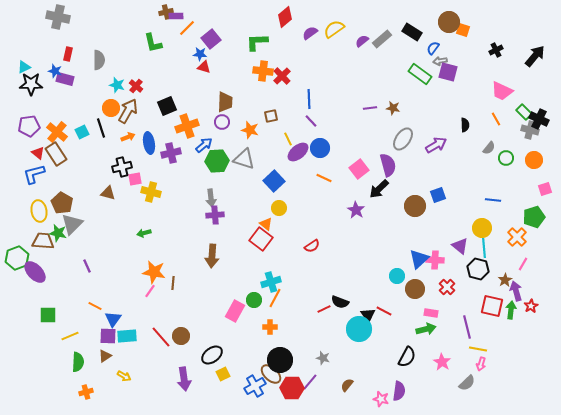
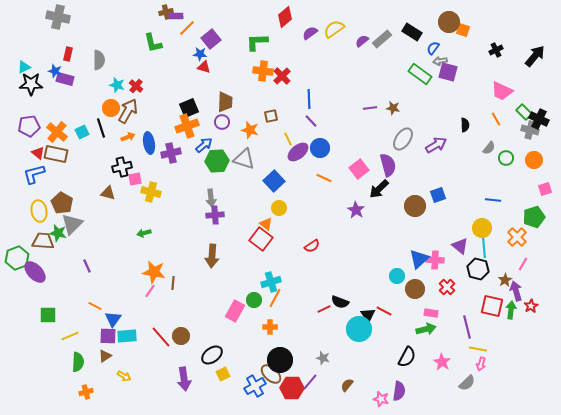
black square at (167, 106): moved 22 px right, 2 px down
brown rectangle at (56, 154): rotated 45 degrees counterclockwise
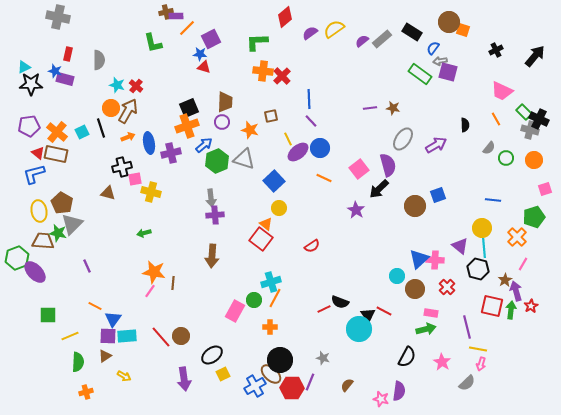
purple square at (211, 39): rotated 12 degrees clockwise
green hexagon at (217, 161): rotated 20 degrees counterclockwise
purple line at (310, 382): rotated 18 degrees counterclockwise
